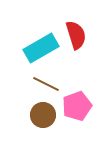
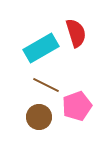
red semicircle: moved 2 px up
brown line: moved 1 px down
brown circle: moved 4 px left, 2 px down
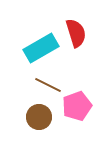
brown line: moved 2 px right
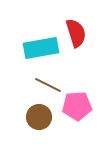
cyan rectangle: rotated 20 degrees clockwise
pink pentagon: rotated 16 degrees clockwise
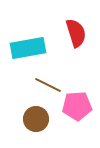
cyan rectangle: moved 13 px left
brown circle: moved 3 px left, 2 px down
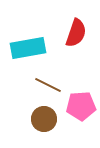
red semicircle: rotated 36 degrees clockwise
pink pentagon: moved 4 px right
brown circle: moved 8 px right
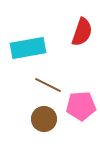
red semicircle: moved 6 px right, 1 px up
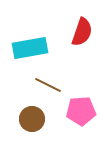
cyan rectangle: moved 2 px right
pink pentagon: moved 5 px down
brown circle: moved 12 px left
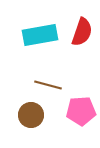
cyan rectangle: moved 10 px right, 13 px up
brown line: rotated 12 degrees counterclockwise
brown circle: moved 1 px left, 4 px up
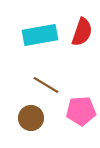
brown line: moved 2 px left; rotated 16 degrees clockwise
brown circle: moved 3 px down
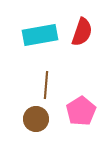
brown line: rotated 64 degrees clockwise
pink pentagon: rotated 28 degrees counterclockwise
brown circle: moved 5 px right, 1 px down
